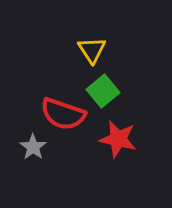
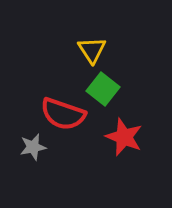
green square: moved 2 px up; rotated 12 degrees counterclockwise
red star: moved 6 px right, 2 px up; rotated 9 degrees clockwise
gray star: rotated 24 degrees clockwise
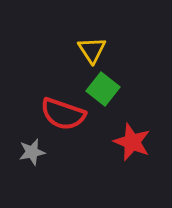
red star: moved 8 px right, 5 px down
gray star: moved 1 px left, 5 px down
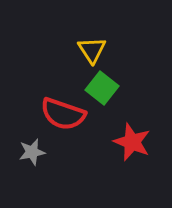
green square: moved 1 px left, 1 px up
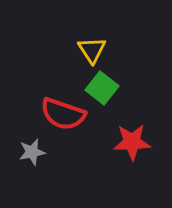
red star: rotated 24 degrees counterclockwise
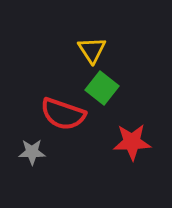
gray star: rotated 12 degrees clockwise
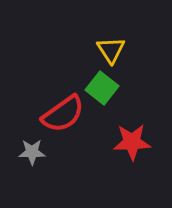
yellow triangle: moved 19 px right
red semicircle: rotated 54 degrees counterclockwise
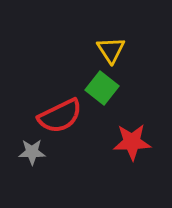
red semicircle: moved 3 px left, 2 px down; rotated 9 degrees clockwise
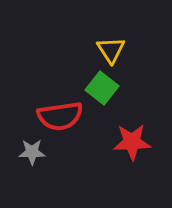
red semicircle: rotated 18 degrees clockwise
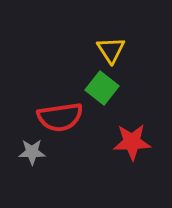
red semicircle: moved 1 px down
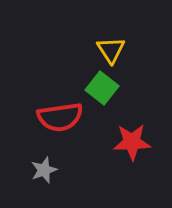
gray star: moved 12 px right, 18 px down; rotated 20 degrees counterclockwise
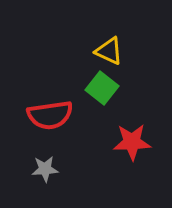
yellow triangle: moved 2 px left, 1 px down; rotated 32 degrees counterclockwise
red semicircle: moved 10 px left, 2 px up
gray star: moved 1 px right, 1 px up; rotated 16 degrees clockwise
